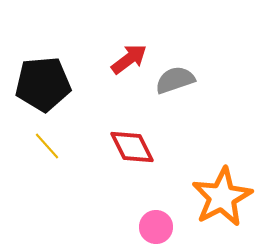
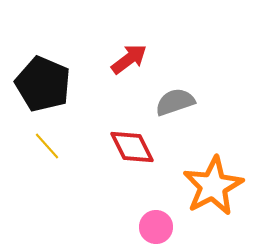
gray semicircle: moved 22 px down
black pentagon: rotated 28 degrees clockwise
orange star: moved 9 px left, 11 px up
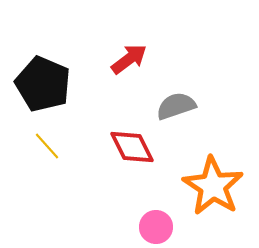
gray semicircle: moved 1 px right, 4 px down
orange star: rotated 12 degrees counterclockwise
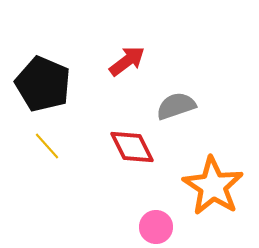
red arrow: moved 2 px left, 2 px down
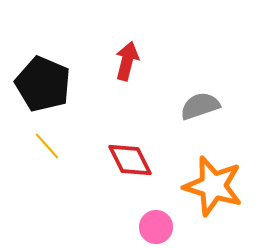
red arrow: rotated 39 degrees counterclockwise
gray semicircle: moved 24 px right
red diamond: moved 2 px left, 13 px down
orange star: rotated 16 degrees counterclockwise
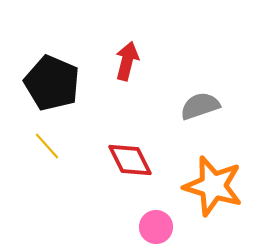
black pentagon: moved 9 px right, 1 px up
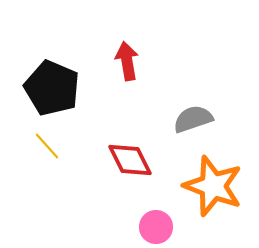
red arrow: rotated 24 degrees counterclockwise
black pentagon: moved 5 px down
gray semicircle: moved 7 px left, 13 px down
orange star: rotated 4 degrees clockwise
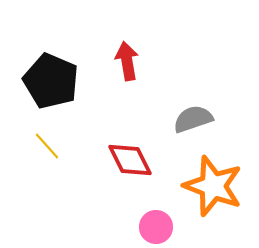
black pentagon: moved 1 px left, 7 px up
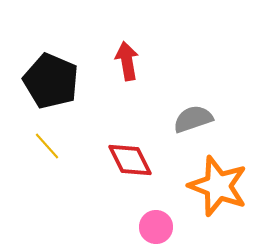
orange star: moved 5 px right
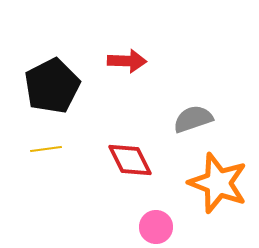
red arrow: rotated 102 degrees clockwise
black pentagon: moved 1 px right, 5 px down; rotated 22 degrees clockwise
yellow line: moved 1 px left, 3 px down; rotated 56 degrees counterclockwise
orange star: moved 3 px up
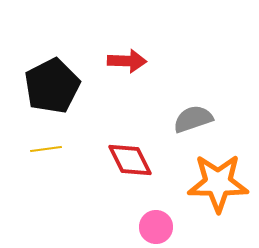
orange star: rotated 20 degrees counterclockwise
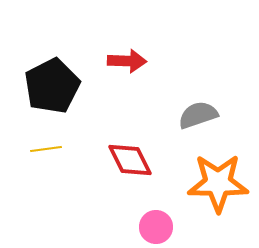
gray semicircle: moved 5 px right, 4 px up
